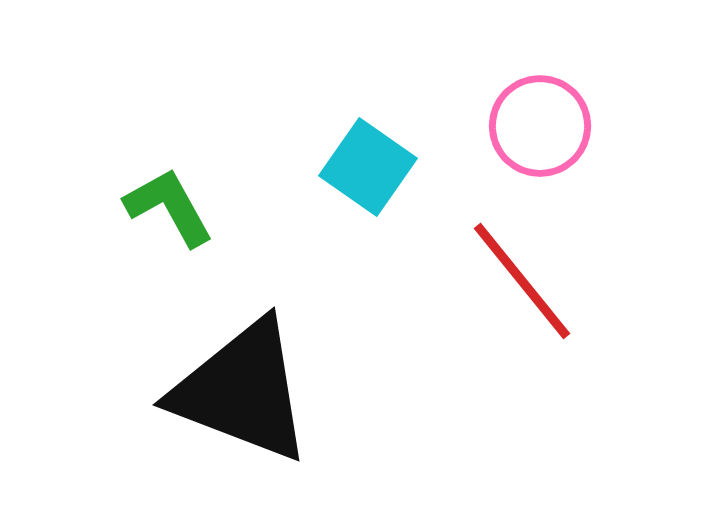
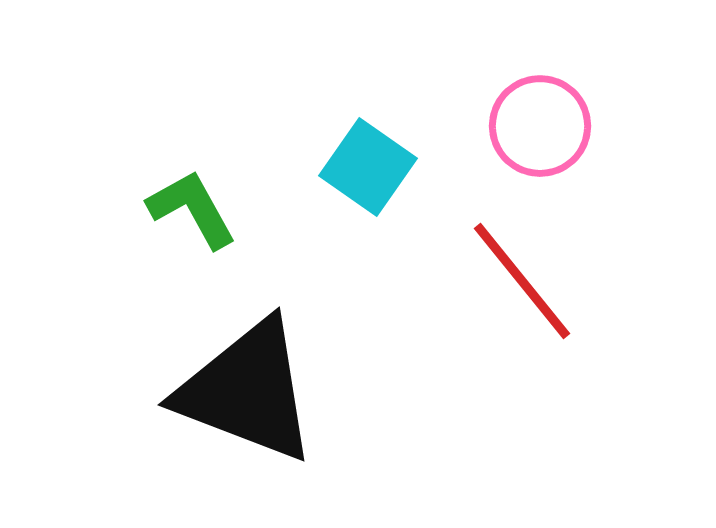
green L-shape: moved 23 px right, 2 px down
black triangle: moved 5 px right
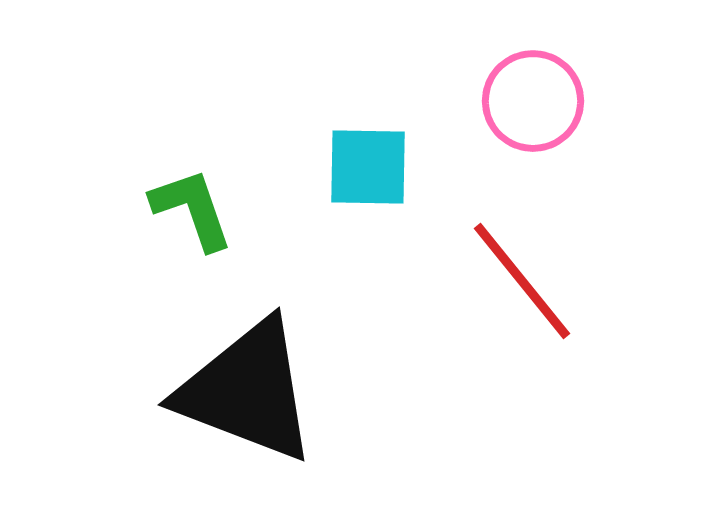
pink circle: moved 7 px left, 25 px up
cyan square: rotated 34 degrees counterclockwise
green L-shape: rotated 10 degrees clockwise
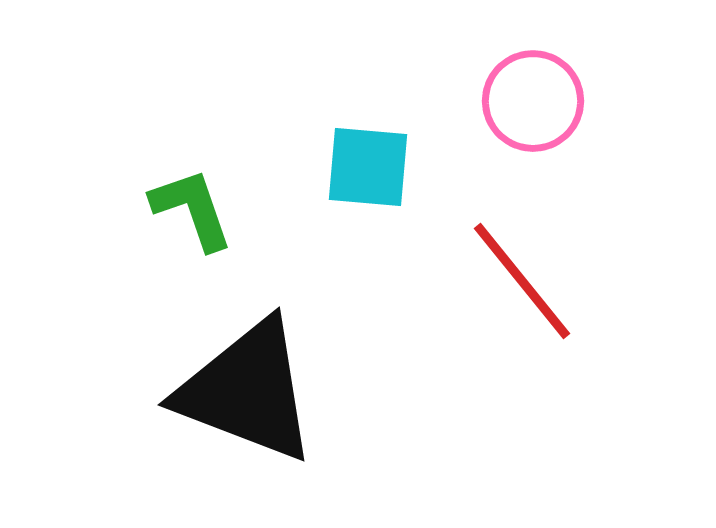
cyan square: rotated 4 degrees clockwise
